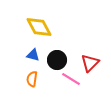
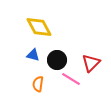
red triangle: moved 1 px right
orange semicircle: moved 6 px right, 5 px down
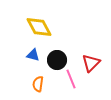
pink line: rotated 36 degrees clockwise
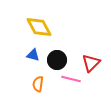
pink line: rotated 54 degrees counterclockwise
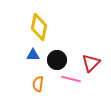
yellow diamond: rotated 40 degrees clockwise
blue triangle: rotated 16 degrees counterclockwise
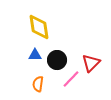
yellow diamond: rotated 20 degrees counterclockwise
blue triangle: moved 2 px right
pink line: rotated 60 degrees counterclockwise
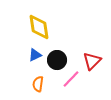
blue triangle: rotated 24 degrees counterclockwise
red triangle: moved 1 px right, 2 px up
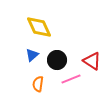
yellow diamond: rotated 16 degrees counterclockwise
blue triangle: moved 3 px left; rotated 16 degrees counterclockwise
red triangle: rotated 42 degrees counterclockwise
pink line: rotated 24 degrees clockwise
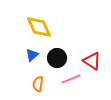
black circle: moved 2 px up
